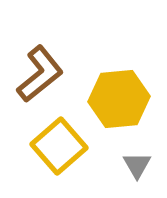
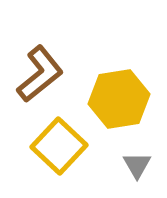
yellow hexagon: rotated 4 degrees counterclockwise
yellow square: rotated 6 degrees counterclockwise
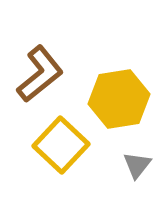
yellow square: moved 2 px right, 1 px up
gray triangle: rotated 8 degrees clockwise
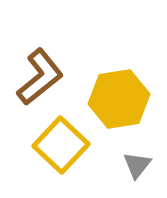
brown L-shape: moved 3 px down
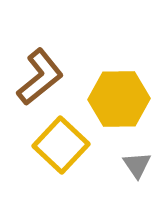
yellow hexagon: rotated 8 degrees clockwise
gray triangle: rotated 12 degrees counterclockwise
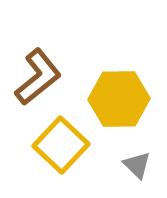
brown L-shape: moved 2 px left
gray triangle: rotated 12 degrees counterclockwise
